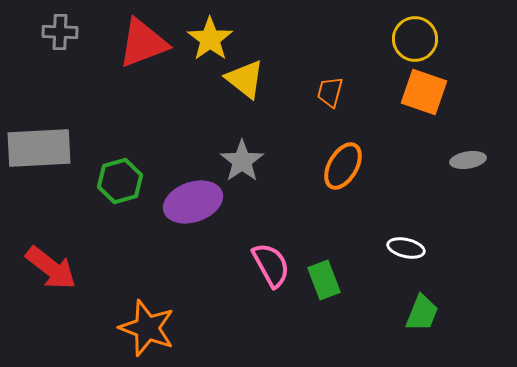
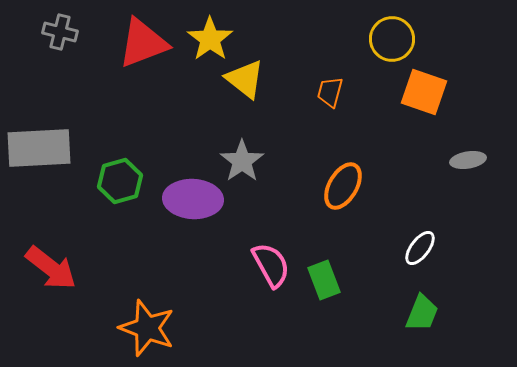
gray cross: rotated 12 degrees clockwise
yellow circle: moved 23 px left
orange ellipse: moved 20 px down
purple ellipse: moved 3 px up; rotated 22 degrees clockwise
white ellipse: moved 14 px right; rotated 66 degrees counterclockwise
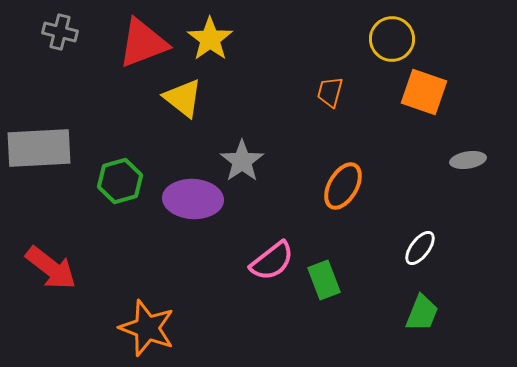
yellow triangle: moved 62 px left, 19 px down
pink semicircle: moved 1 px right, 4 px up; rotated 81 degrees clockwise
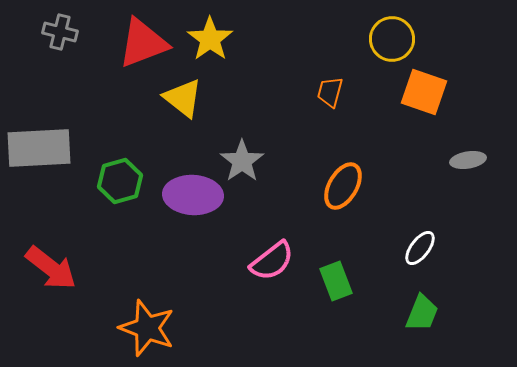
purple ellipse: moved 4 px up
green rectangle: moved 12 px right, 1 px down
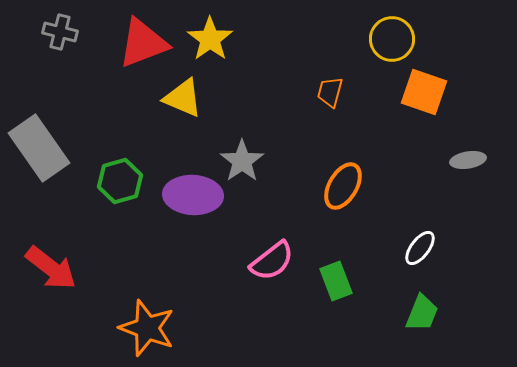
yellow triangle: rotated 15 degrees counterclockwise
gray rectangle: rotated 58 degrees clockwise
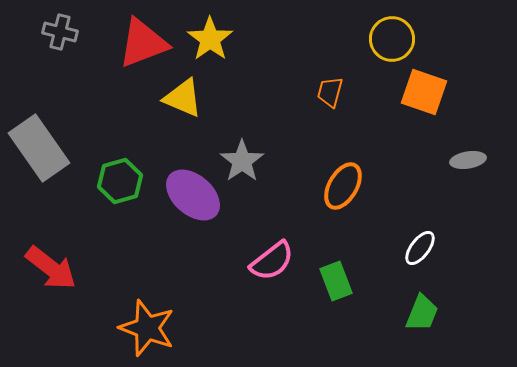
purple ellipse: rotated 38 degrees clockwise
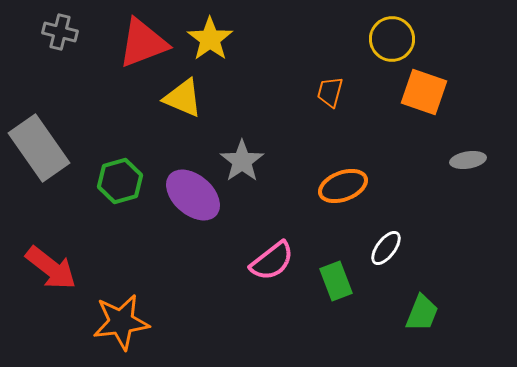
orange ellipse: rotated 39 degrees clockwise
white ellipse: moved 34 px left
orange star: moved 26 px left, 6 px up; rotated 28 degrees counterclockwise
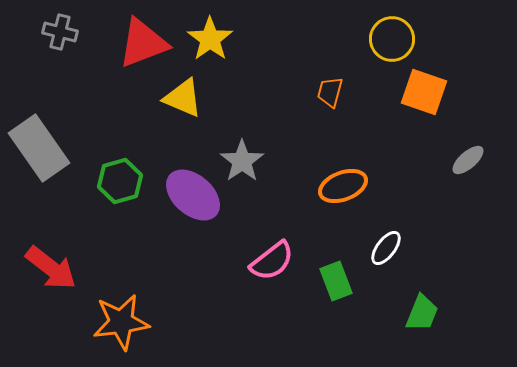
gray ellipse: rotated 32 degrees counterclockwise
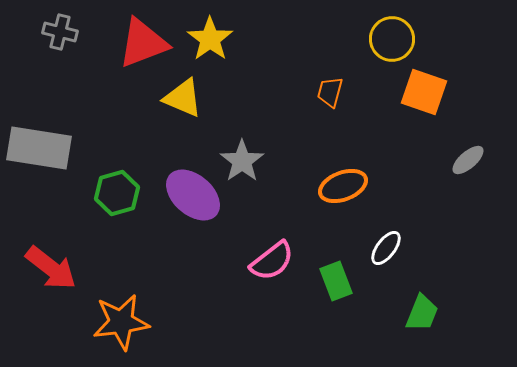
gray rectangle: rotated 46 degrees counterclockwise
green hexagon: moved 3 px left, 12 px down
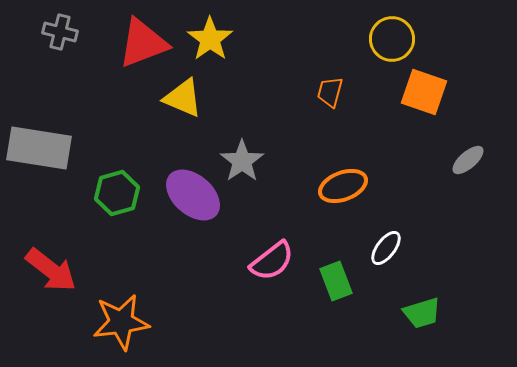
red arrow: moved 2 px down
green trapezoid: rotated 51 degrees clockwise
